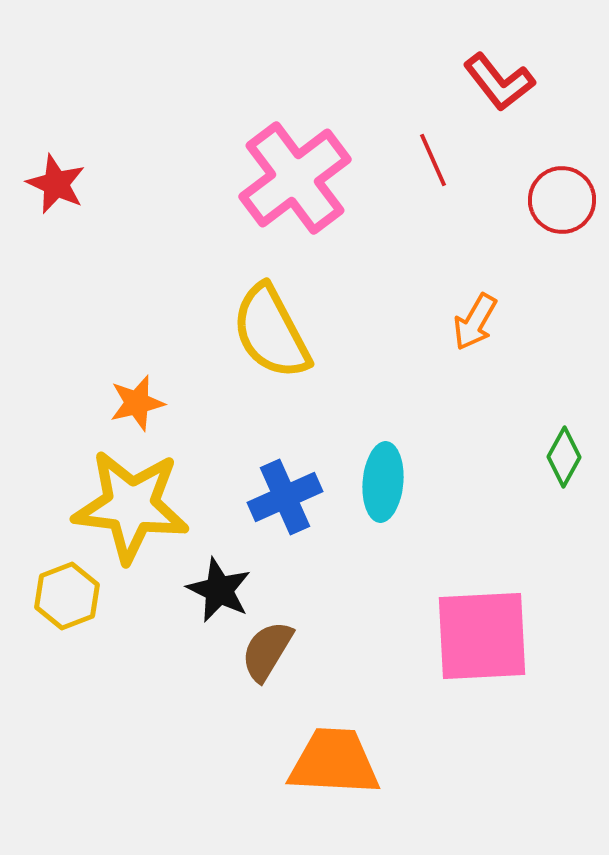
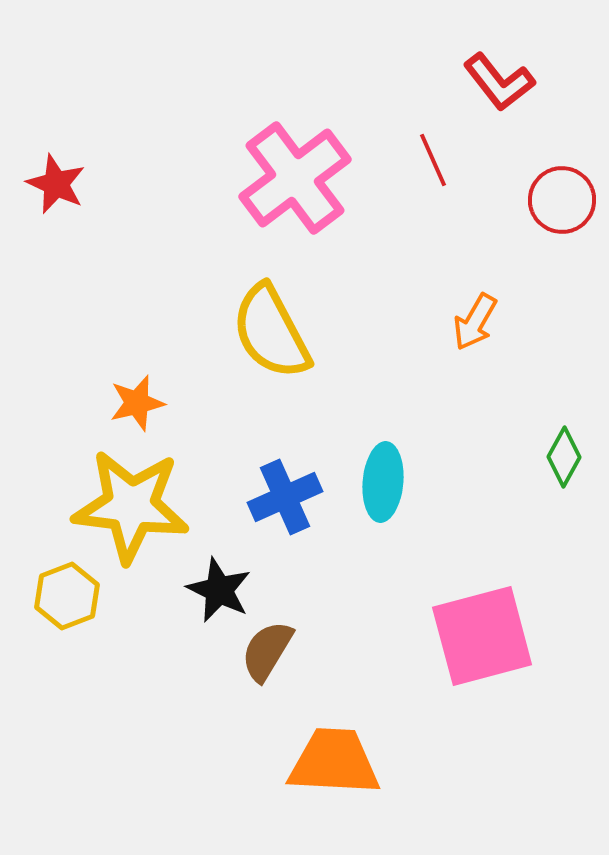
pink square: rotated 12 degrees counterclockwise
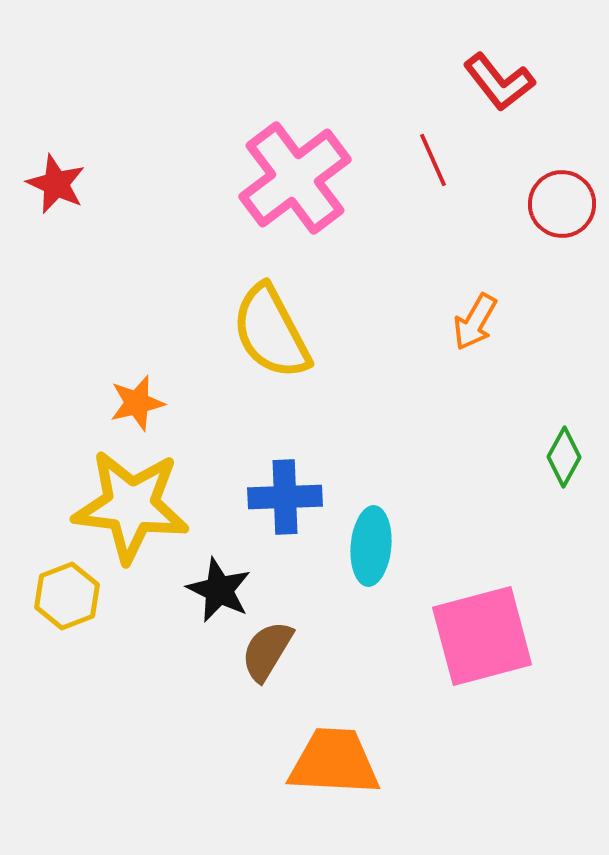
red circle: moved 4 px down
cyan ellipse: moved 12 px left, 64 px down
blue cross: rotated 22 degrees clockwise
